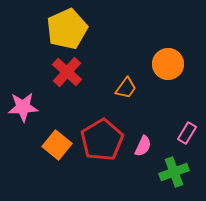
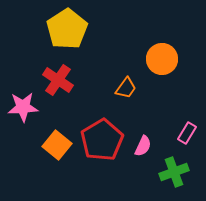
yellow pentagon: rotated 9 degrees counterclockwise
orange circle: moved 6 px left, 5 px up
red cross: moved 9 px left, 8 px down; rotated 8 degrees counterclockwise
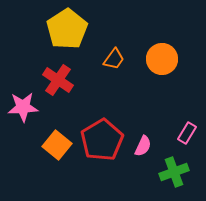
orange trapezoid: moved 12 px left, 29 px up
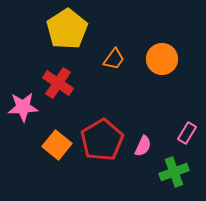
red cross: moved 3 px down
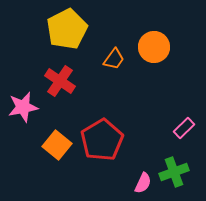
yellow pentagon: rotated 6 degrees clockwise
orange circle: moved 8 px left, 12 px up
red cross: moved 2 px right, 2 px up
pink star: rotated 8 degrees counterclockwise
pink rectangle: moved 3 px left, 5 px up; rotated 15 degrees clockwise
pink semicircle: moved 37 px down
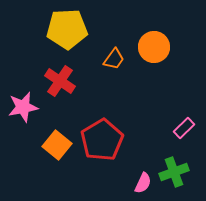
yellow pentagon: rotated 24 degrees clockwise
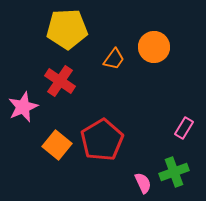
pink star: rotated 12 degrees counterclockwise
pink rectangle: rotated 15 degrees counterclockwise
pink semicircle: rotated 50 degrees counterclockwise
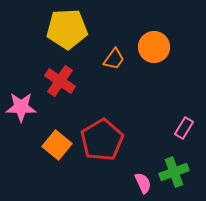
pink star: moved 2 px left; rotated 24 degrees clockwise
